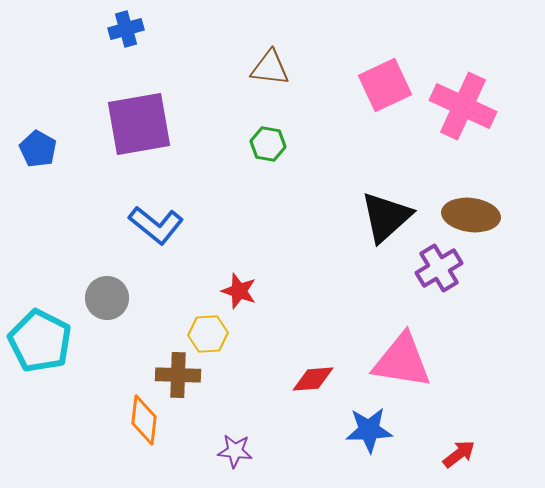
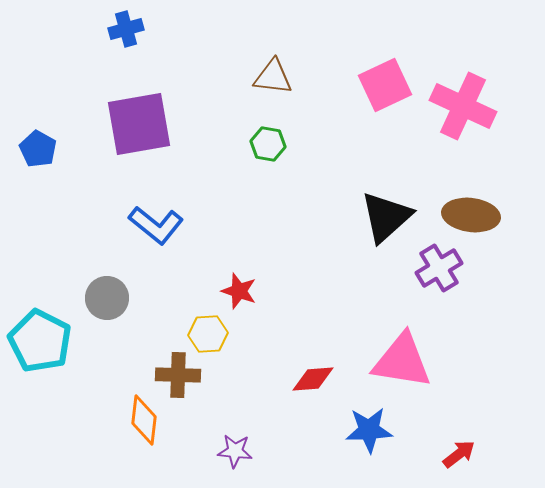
brown triangle: moved 3 px right, 9 px down
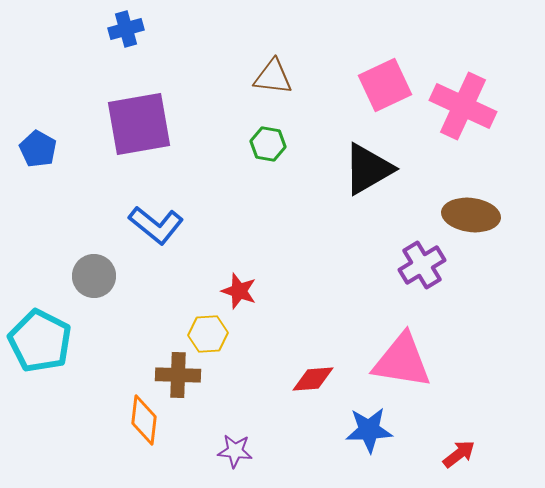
black triangle: moved 18 px left, 48 px up; rotated 12 degrees clockwise
purple cross: moved 17 px left, 3 px up
gray circle: moved 13 px left, 22 px up
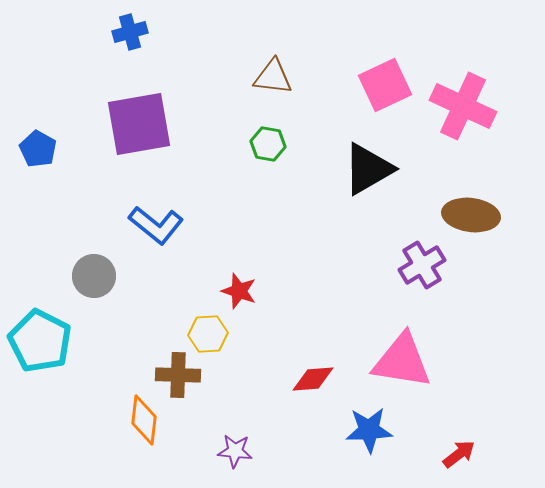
blue cross: moved 4 px right, 3 px down
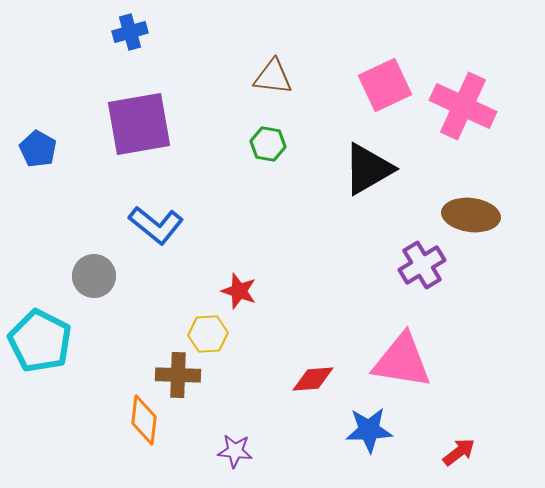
red arrow: moved 2 px up
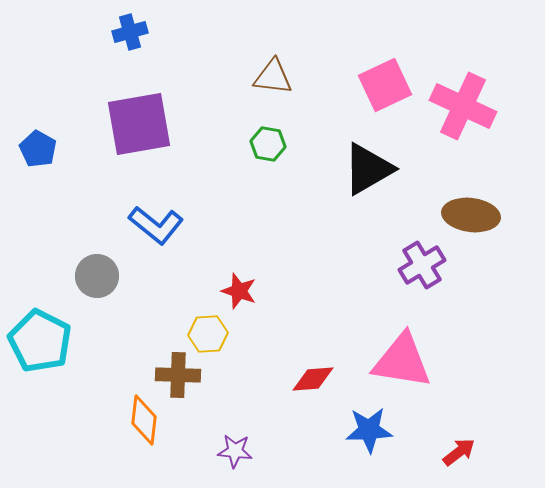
gray circle: moved 3 px right
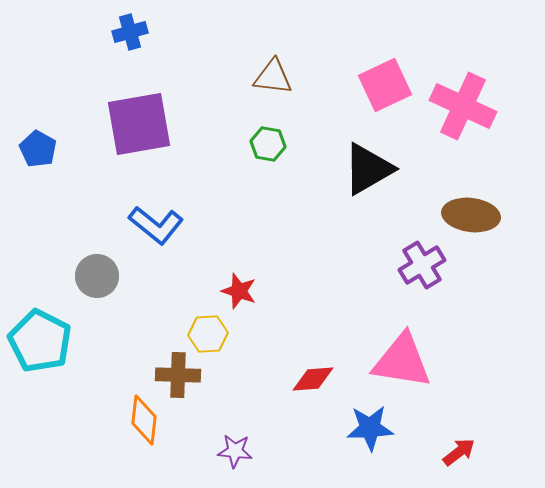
blue star: moved 1 px right, 2 px up
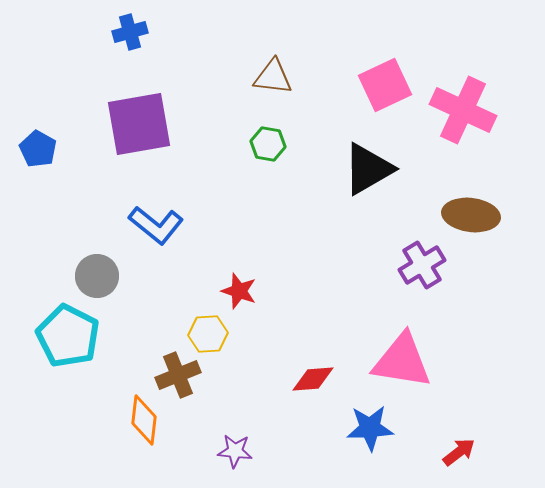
pink cross: moved 4 px down
cyan pentagon: moved 28 px right, 5 px up
brown cross: rotated 24 degrees counterclockwise
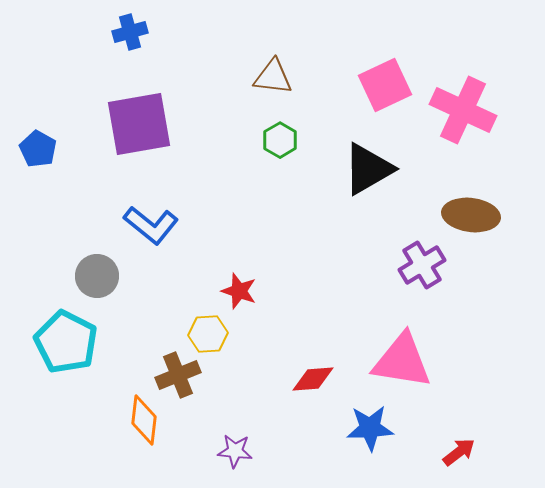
green hexagon: moved 12 px right, 4 px up; rotated 20 degrees clockwise
blue L-shape: moved 5 px left
cyan pentagon: moved 2 px left, 6 px down
